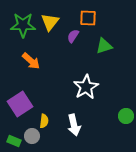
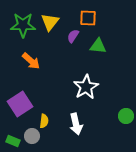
green triangle: moved 6 px left; rotated 24 degrees clockwise
white arrow: moved 2 px right, 1 px up
green rectangle: moved 1 px left
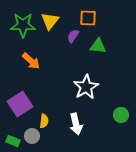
yellow triangle: moved 1 px up
green circle: moved 5 px left, 1 px up
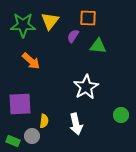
purple square: rotated 30 degrees clockwise
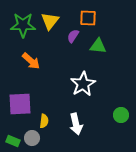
white star: moved 3 px left, 3 px up
gray circle: moved 2 px down
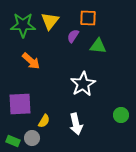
yellow semicircle: rotated 24 degrees clockwise
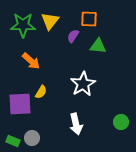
orange square: moved 1 px right, 1 px down
green circle: moved 7 px down
yellow semicircle: moved 3 px left, 29 px up
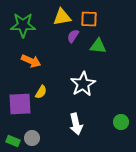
yellow triangle: moved 12 px right, 4 px up; rotated 42 degrees clockwise
orange arrow: rotated 18 degrees counterclockwise
